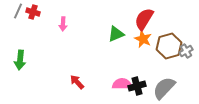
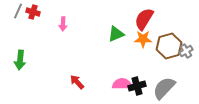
orange star: rotated 24 degrees counterclockwise
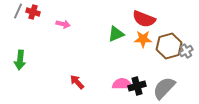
red semicircle: rotated 100 degrees counterclockwise
pink arrow: rotated 80 degrees counterclockwise
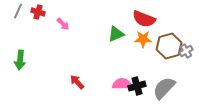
red cross: moved 5 px right
pink arrow: rotated 32 degrees clockwise
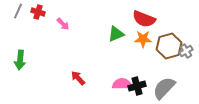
red arrow: moved 1 px right, 4 px up
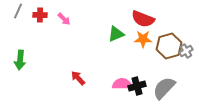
red cross: moved 2 px right, 3 px down; rotated 16 degrees counterclockwise
red semicircle: moved 1 px left
pink arrow: moved 1 px right, 5 px up
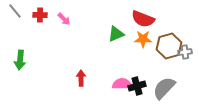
gray line: moved 3 px left; rotated 63 degrees counterclockwise
gray cross: moved 1 px left, 1 px down; rotated 24 degrees clockwise
red arrow: moved 3 px right; rotated 42 degrees clockwise
